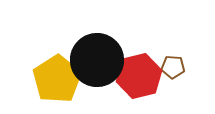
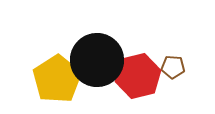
red hexagon: moved 1 px left
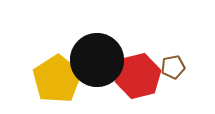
brown pentagon: rotated 15 degrees counterclockwise
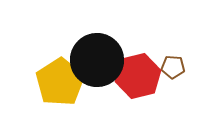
brown pentagon: rotated 15 degrees clockwise
yellow pentagon: moved 3 px right, 3 px down
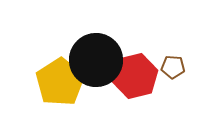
black circle: moved 1 px left
red hexagon: moved 3 px left
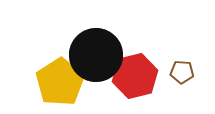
black circle: moved 5 px up
brown pentagon: moved 9 px right, 5 px down
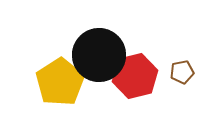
black circle: moved 3 px right
brown pentagon: rotated 15 degrees counterclockwise
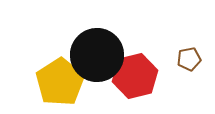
black circle: moved 2 px left
brown pentagon: moved 7 px right, 13 px up
